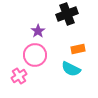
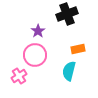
cyan semicircle: moved 2 px left, 2 px down; rotated 78 degrees clockwise
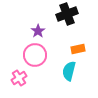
pink cross: moved 2 px down
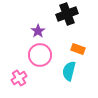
orange rectangle: rotated 32 degrees clockwise
pink circle: moved 5 px right
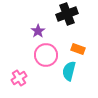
pink circle: moved 6 px right
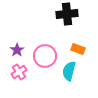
black cross: rotated 15 degrees clockwise
purple star: moved 21 px left, 19 px down
pink circle: moved 1 px left, 1 px down
pink cross: moved 6 px up
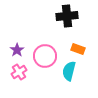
black cross: moved 2 px down
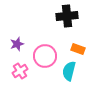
purple star: moved 6 px up; rotated 16 degrees clockwise
pink cross: moved 1 px right, 1 px up
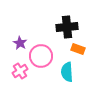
black cross: moved 11 px down
purple star: moved 3 px right, 1 px up; rotated 24 degrees counterclockwise
pink circle: moved 4 px left
cyan semicircle: moved 2 px left, 1 px down; rotated 18 degrees counterclockwise
